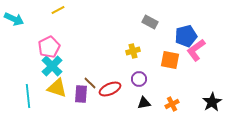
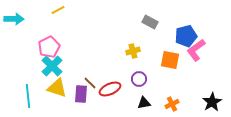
cyan arrow: rotated 24 degrees counterclockwise
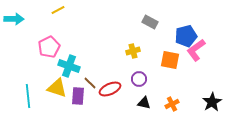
cyan cross: moved 17 px right; rotated 25 degrees counterclockwise
purple rectangle: moved 3 px left, 2 px down
black triangle: rotated 24 degrees clockwise
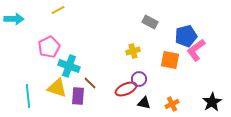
red ellipse: moved 16 px right
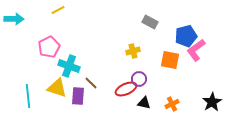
brown line: moved 1 px right
